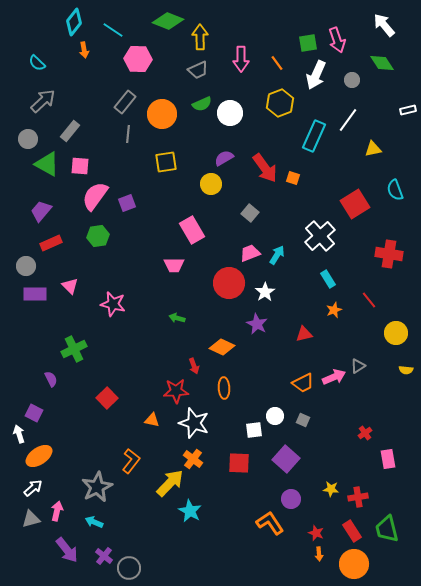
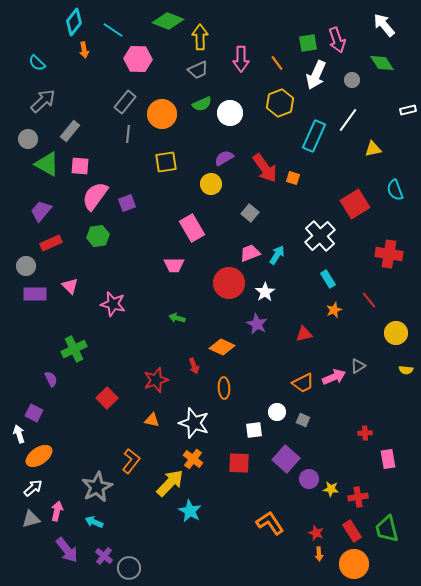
pink rectangle at (192, 230): moved 2 px up
red star at (176, 391): moved 20 px left, 11 px up; rotated 15 degrees counterclockwise
white circle at (275, 416): moved 2 px right, 4 px up
red cross at (365, 433): rotated 32 degrees clockwise
purple circle at (291, 499): moved 18 px right, 20 px up
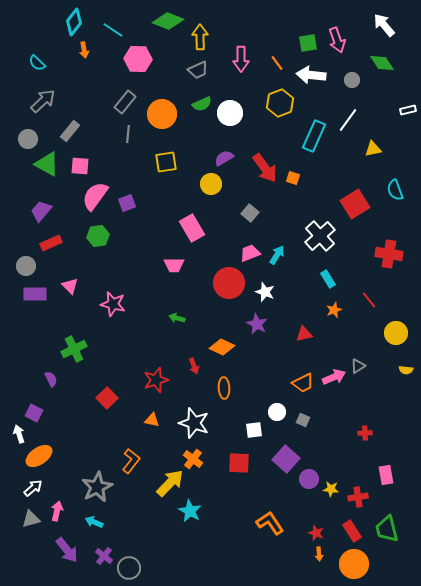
white arrow at (316, 75): moved 5 px left; rotated 72 degrees clockwise
white star at (265, 292): rotated 18 degrees counterclockwise
pink rectangle at (388, 459): moved 2 px left, 16 px down
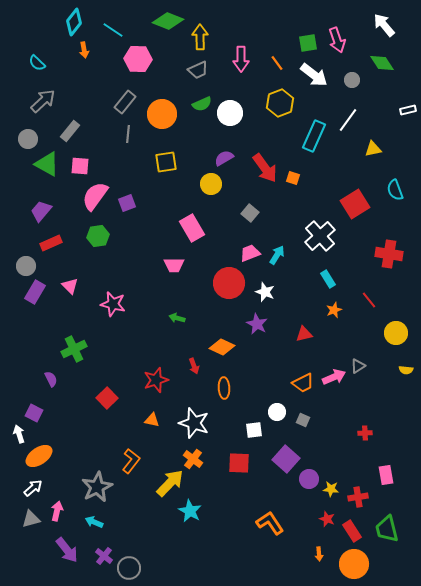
white arrow at (311, 75): moved 3 px right; rotated 148 degrees counterclockwise
purple rectangle at (35, 294): moved 2 px up; rotated 60 degrees counterclockwise
red star at (316, 533): moved 11 px right, 14 px up
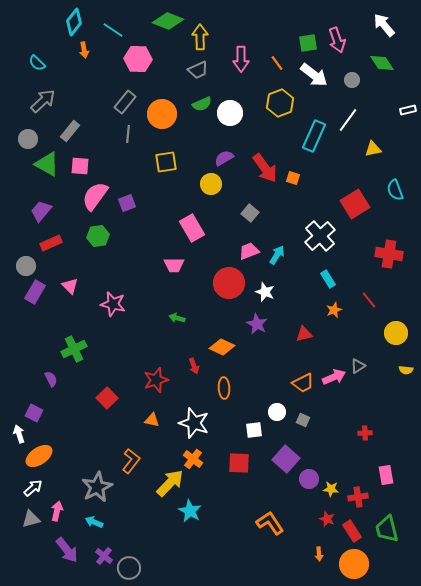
pink trapezoid at (250, 253): moved 1 px left, 2 px up
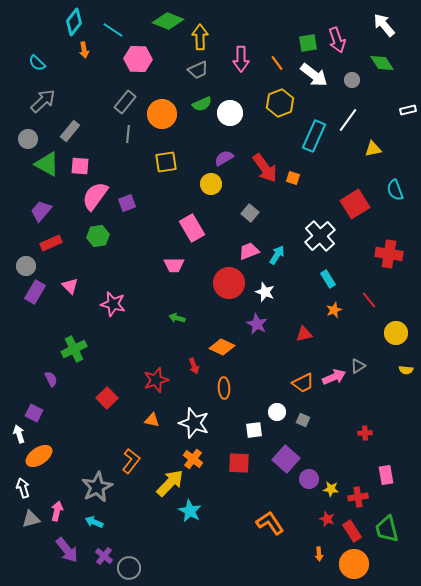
white arrow at (33, 488): moved 10 px left; rotated 66 degrees counterclockwise
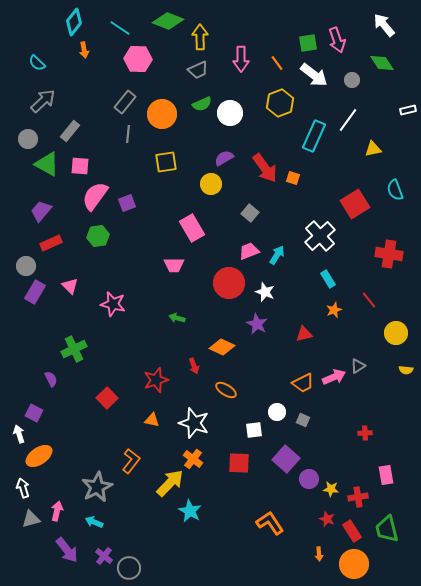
cyan line at (113, 30): moved 7 px right, 2 px up
orange ellipse at (224, 388): moved 2 px right, 2 px down; rotated 55 degrees counterclockwise
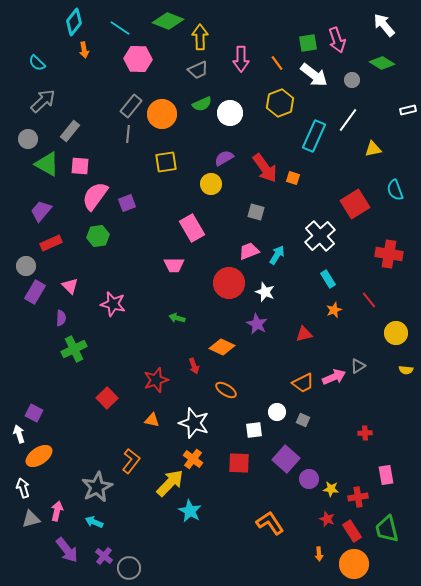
green diamond at (382, 63): rotated 25 degrees counterclockwise
gray rectangle at (125, 102): moved 6 px right, 4 px down
gray square at (250, 213): moved 6 px right, 1 px up; rotated 24 degrees counterclockwise
purple semicircle at (51, 379): moved 10 px right, 61 px up; rotated 28 degrees clockwise
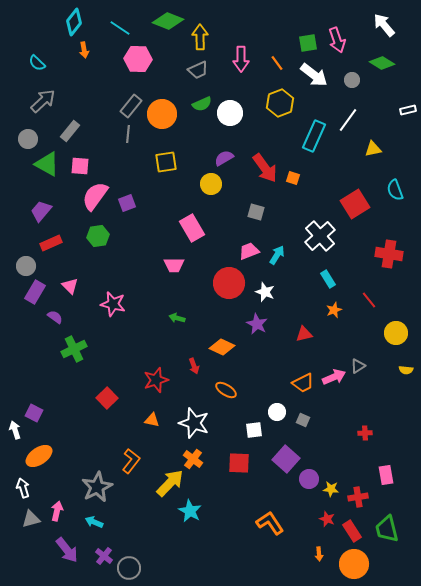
purple semicircle at (61, 318): moved 6 px left, 1 px up; rotated 56 degrees counterclockwise
white arrow at (19, 434): moved 4 px left, 4 px up
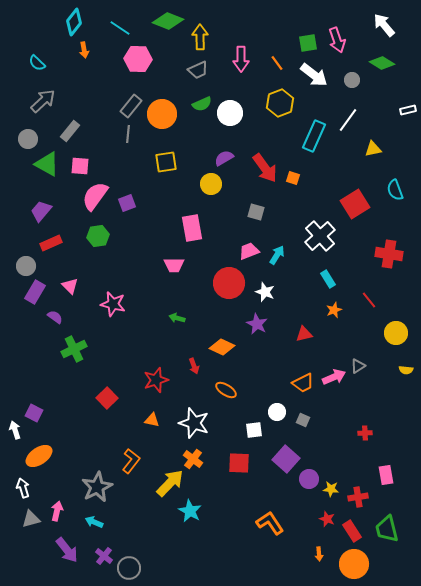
pink rectangle at (192, 228): rotated 20 degrees clockwise
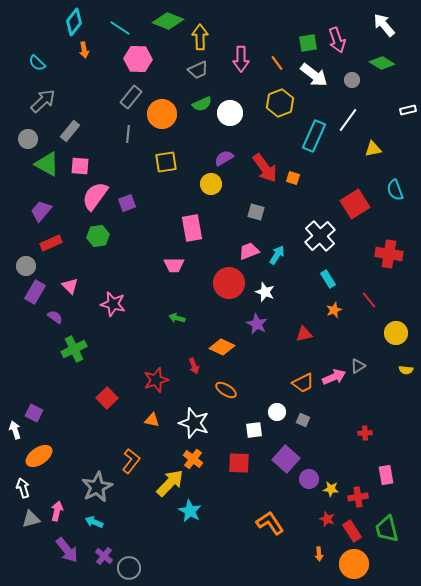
gray rectangle at (131, 106): moved 9 px up
